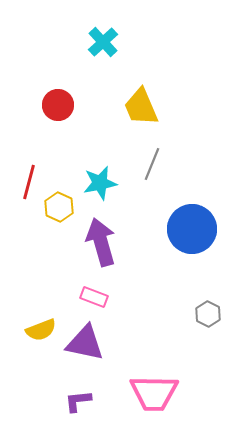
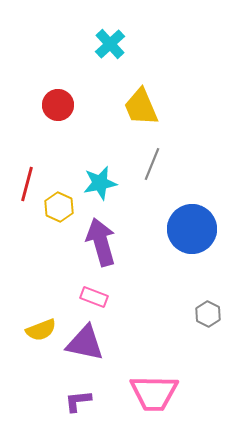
cyan cross: moved 7 px right, 2 px down
red line: moved 2 px left, 2 px down
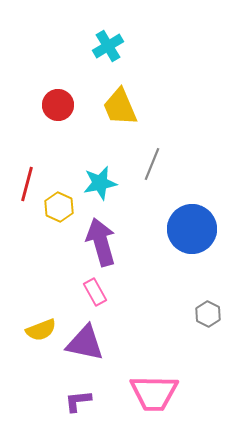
cyan cross: moved 2 px left, 2 px down; rotated 12 degrees clockwise
yellow trapezoid: moved 21 px left
pink rectangle: moved 1 px right, 5 px up; rotated 40 degrees clockwise
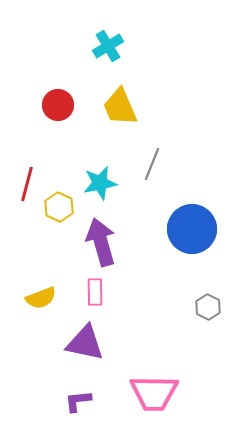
pink rectangle: rotated 28 degrees clockwise
gray hexagon: moved 7 px up
yellow semicircle: moved 32 px up
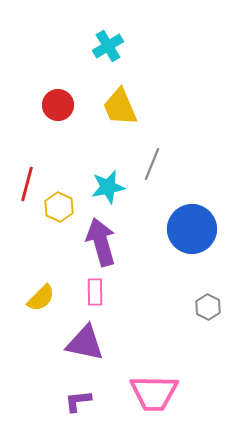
cyan star: moved 8 px right, 4 px down
yellow semicircle: rotated 24 degrees counterclockwise
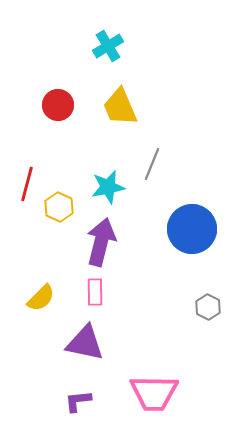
purple arrow: rotated 30 degrees clockwise
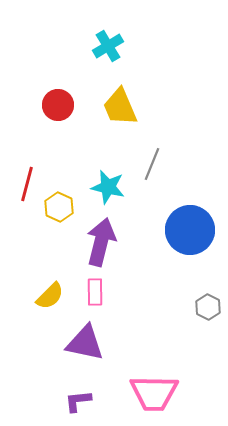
cyan star: rotated 24 degrees clockwise
blue circle: moved 2 px left, 1 px down
yellow semicircle: moved 9 px right, 2 px up
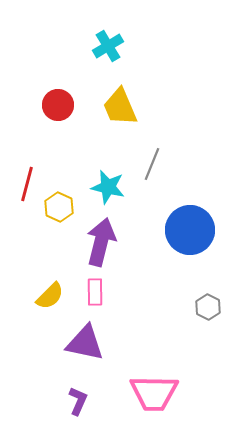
purple L-shape: rotated 120 degrees clockwise
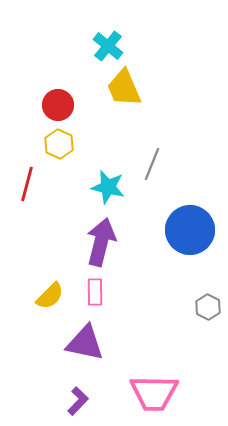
cyan cross: rotated 20 degrees counterclockwise
yellow trapezoid: moved 4 px right, 19 px up
yellow hexagon: moved 63 px up
purple L-shape: rotated 20 degrees clockwise
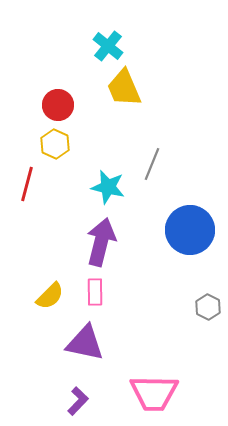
yellow hexagon: moved 4 px left
